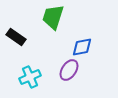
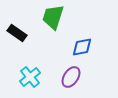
black rectangle: moved 1 px right, 4 px up
purple ellipse: moved 2 px right, 7 px down
cyan cross: rotated 15 degrees counterclockwise
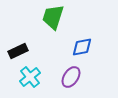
black rectangle: moved 1 px right, 18 px down; rotated 60 degrees counterclockwise
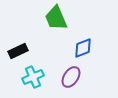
green trapezoid: moved 3 px right, 1 px down; rotated 40 degrees counterclockwise
blue diamond: moved 1 px right, 1 px down; rotated 10 degrees counterclockwise
cyan cross: moved 3 px right; rotated 15 degrees clockwise
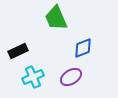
purple ellipse: rotated 25 degrees clockwise
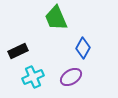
blue diamond: rotated 40 degrees counterclockwise
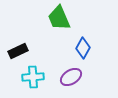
green trapezoid: moved 3 px right
cyan cross: rotated 20 degrees clockwise
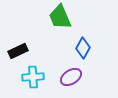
green trapezoid: moved 1 px right, 1 px up
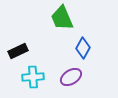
green trapezoid: moved 2 px right, 1 px down
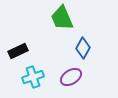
cyan cross: rotated 15 degrees counterclockwise
